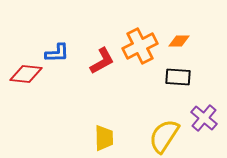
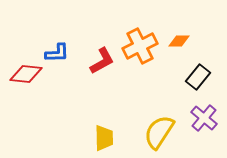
black rectangle: moved 20 px right; rotated 55 degrees counterclockwise
yellow semicircle: moved 5 px left, 4 px up
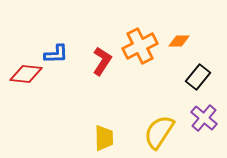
blue L-shape: moved 1 px left, 1 px down
red L-shape: rotated 28 degrees counterclockwise
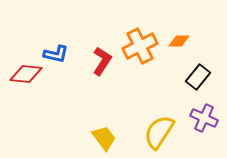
blue L-shape: rotated 15 degrees clockwise
purple cross: rotated 16 degrees counterclockwise
yellow trapezoid: rotated 36 degrees counterclockwise
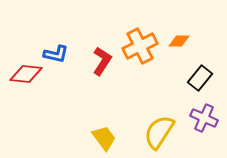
black rectangle: moved 2 px right, 1 px down
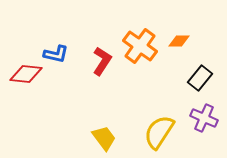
orange cross: rotated 28 degrees counterclockwise
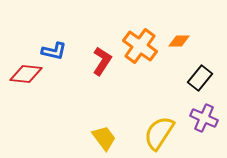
blue L-shape: moved 2 px left, 3 px up
yellow semicircle: moved 1 px down
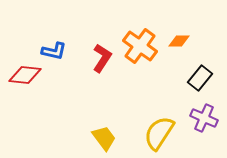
red L-shape: moved 3 px up
red diamond: moved 1 px left, 1 px down
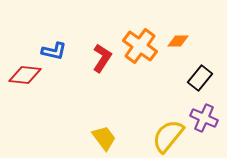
orange diamond: moved 1 px left
yellow semicircle: moved 9 px right, 3 px down; rotated 6 degrees clockwise
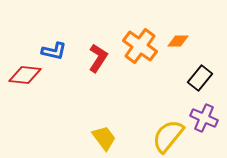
red L-shape: moved 4 px left
